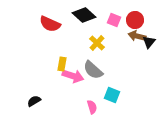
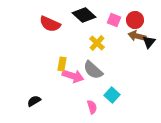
cyan square: rotated 21 degrees clockwise
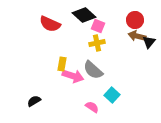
pink square: moved 16 px left, 6 px down
yellow cross: rotated 35 degrees clockwise
pink semicircle: rotated 40 degrees counterclockwise
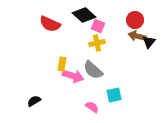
cyan square: moved 2 px right; rotated 35 degrees clockwise
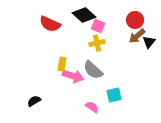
brown arrow: rotated 54 degrees counterclockwise
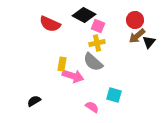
black diamond: rotated 15 degrees counterclockwise
gray semicircle: moved 8 px up
cyan square: rotated 28 degrees clockwise
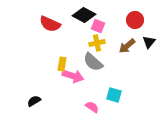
brown arrow: moved 10 px left, 10 px down
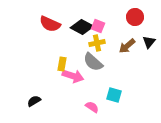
black diamond: moved 2 px left, 12 px down
red circle: moved 3 px up
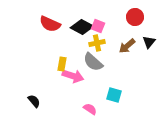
black semicircle: rotated 80 degrees clockwise
pink semicircle: moved 2 px left, 2 px down
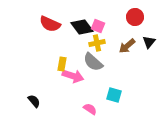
black diamond: rotated 25 degrees clockwise
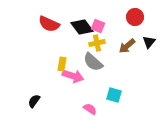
red semicircle: moved 1 px left
black semicircle: rotated 104 degrees counterclockwise
